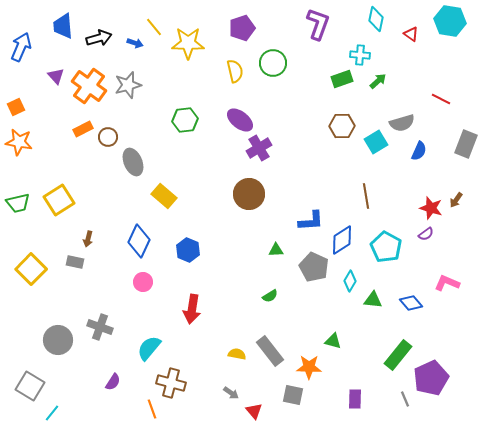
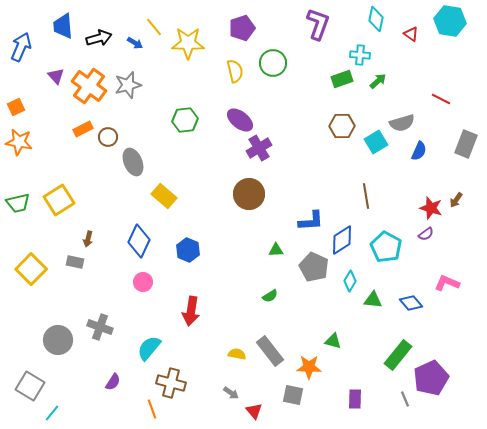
blue arrow at (135, 43): rotated 14 degrees clockwise
red arrow at (192, 309): moved 1 px left, 2 px down
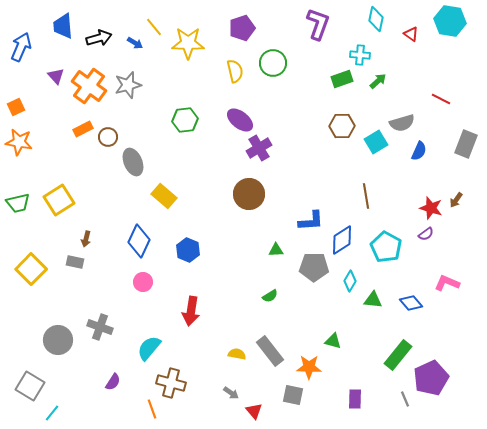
brown arrow at (88, 239): moved 2 px left
gray pentagon at (314, 267): rotated 24 degrees counterclockwise
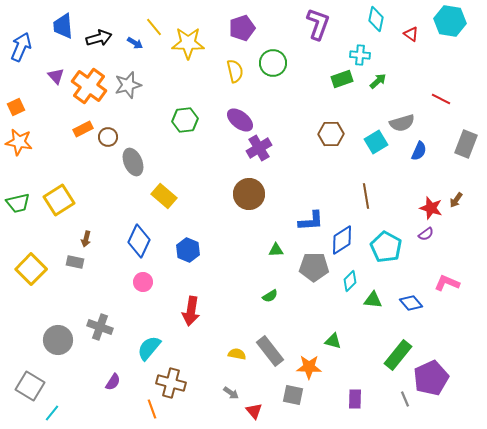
brown hexagon at (342, 126): moved 11 px left, 8 px down
cyan diamond at (350, 281): rotated 15 degrees clockwise
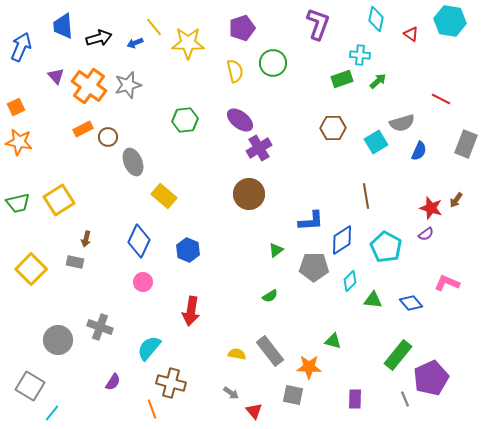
blue arrow at (135, 43): rotated 126 degrees clockwise
brown hexagon at (331, 134): moved 2 px right, 6 px up
green triangle at (276, 250): rotated 35 degrees counterclockwise
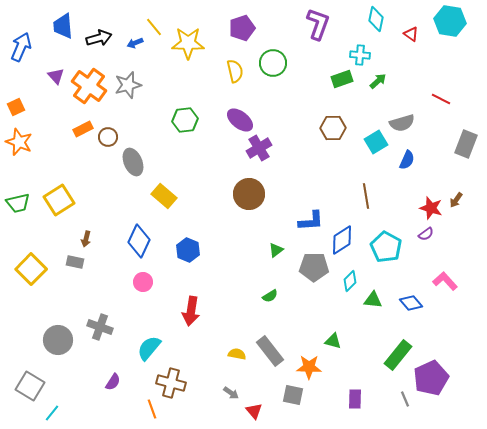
orange star at (19, 142): rotated 12 degrees clockwise
blue semicircle at (419, 151): moved 12 px left, 9 px down
pink L-shape at (447, 283): moved 2 px left, 2 px up; rotated 25 degrees clockwise
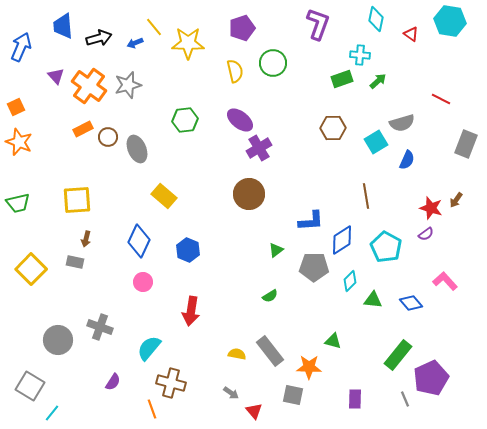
gray ellipse at (133, 162): moved 4 px right, 13 px up
yellow square at (59, 200): moved 18 px right; rotated 28 degrees clockwise
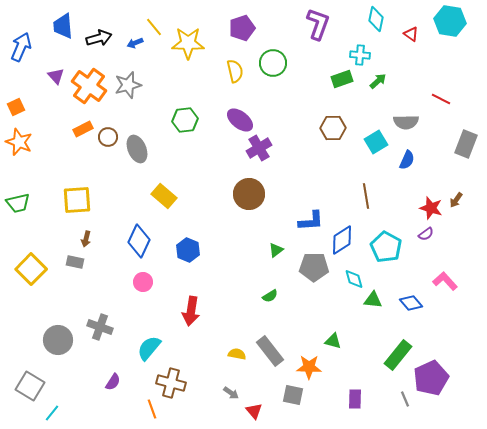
gray semicircle at (402, 123): moved 4 px right, 1 px up; rotated 15 degrees clockwise
cyan diamond at (350, 281): moved 4 px right, 2 px up; rotated 60 degrees counterclockwise
